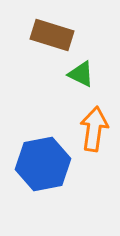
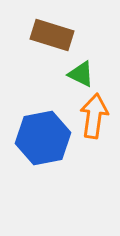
orange arrow: moved 13 px up
blue hexagon: moved 26 px up
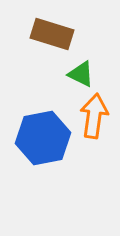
brown rectangle: moved 1 px up
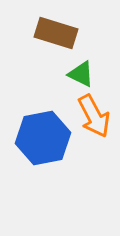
brown rectangle: moved 4 px right, 1 px up
orange arrow: rotated 144 degrees clockwise
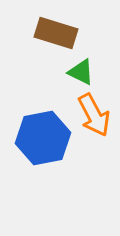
green triangle: moved 2 px up
orange arrow: moved 1 px up
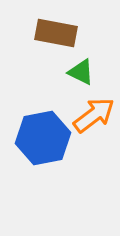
brown rectangle: rotated 6 degrees counterclockwise
orange arrow: rotated 99 degrees counterclockwise
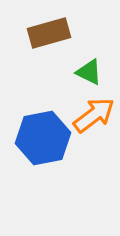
brown rectangle: moved 7 px left; rotated 27 degrees counterclockwise
green triangle: moved 8 px right
